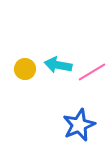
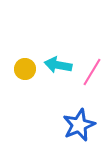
pink line: rotated 28 degrees counterclockwise
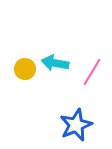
cyan arrow: moved 3 px left, 2 px up
blue star: moved 3 px left
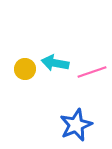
pink line: rotated 40 degrees clockwise
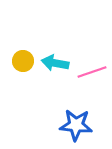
yellow circle: moved 2 px left, 8 px up
blue star: rotated 28 degrees clockwise
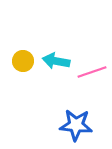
cyan arrow: moved 1 px right, 2 px up
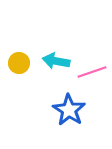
yellow circle: moved 4 px left, 2 px down
blue star: moved 7 px left, 15 px up; rotated 28 degrees clockwise
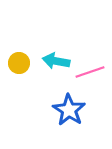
pink line: moved 2 px left
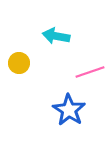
cyan arrow: moved 25 px up
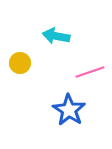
yellow circle: moved 1 px right
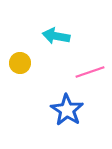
blue star: moved 2 px left
